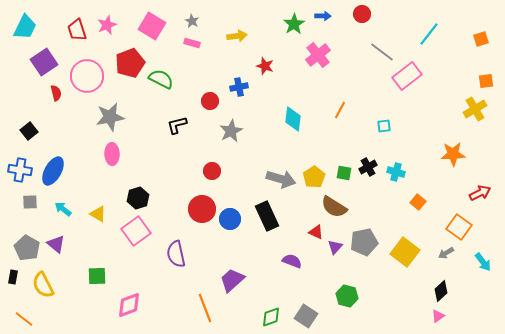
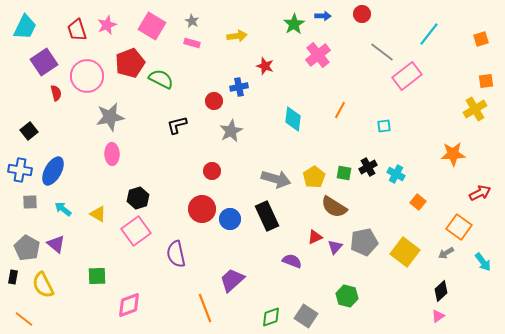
red circle at (210, 101): moved 4 px right
cyan cross at (396, 172): moved 2 px down; rotated 12 degrees clockwise
gray arrow at (281, 179): moved 5 px left
red triangle at (316, 232): moved 1 px left, 5 px down; rotated 49 degrees counterclockwise
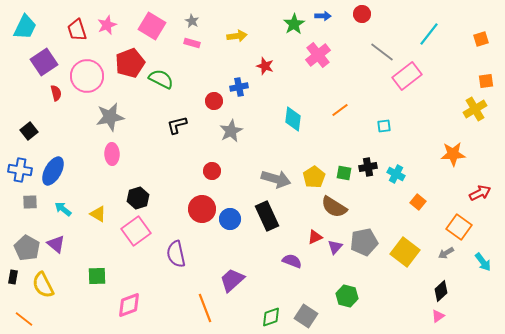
orange line at (340, 110): rotated 24 degrees clockwise
black cross at (368, 167): rotated 18 degrees clockwise
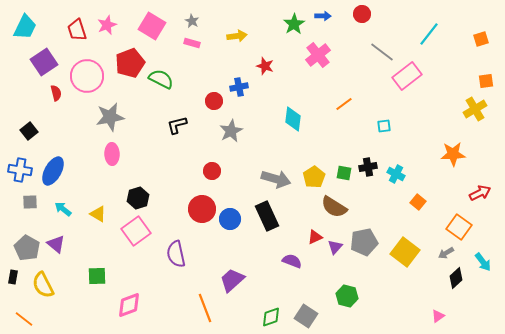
orange line at (340, 110): moved 4 px right, 6 px up
black diamond at (441, 291): moved 15 px right, 13 px up
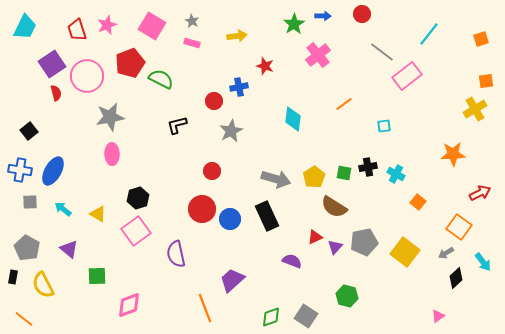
purple square at (44, 62): moved 8 px right, 2 px down
purple triangle at (56, 244): moved 13 px right, 5 px down
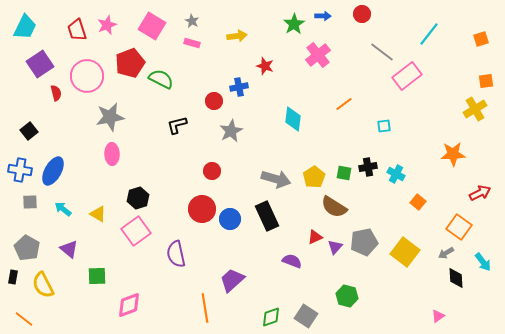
purple square at (52, 64): moved 12 px left
black diamond at (456, 278): rotated 50 degrees counterclockwise
orange line at (205, 308): rotated 12 degrees clockwise
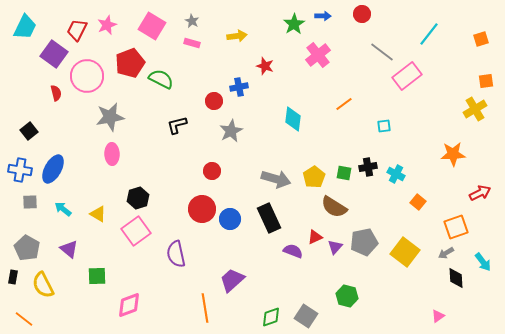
red trapezoid at (77, 30): rotated 45 degrees clockwise
purple square at (40, 64): moved 14 px right, 10 px up; rotated 20 degrees counterclockwise
blue ellipse at (53, 171): moved 2 px up
black rectangle at (267, 216): moved 2 px right, 2 px down
orange square at (459, 227): moved 3 px left; rotated 35 degrees clockwise
purple semicircle at (292, 261): moved 1 px right, 10 px up
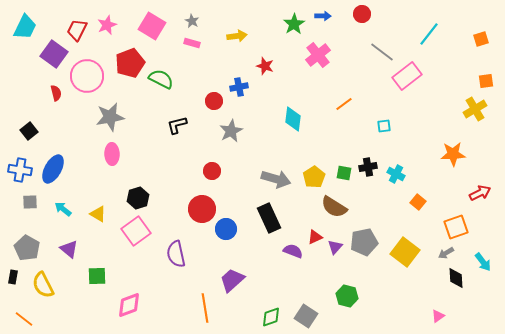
blue circle at (230, 219): moved 4 px left, 10 px down
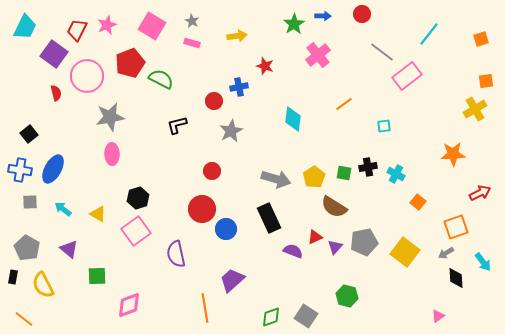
black square at (29, 131): moved 3 px down
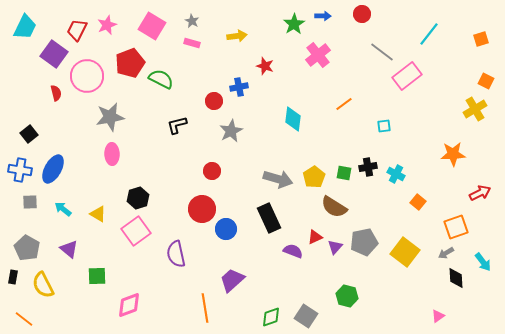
orange square at (486, 81): rotated 35 degrees clockwise
gray arrow at (276, 179): moved 2 px right
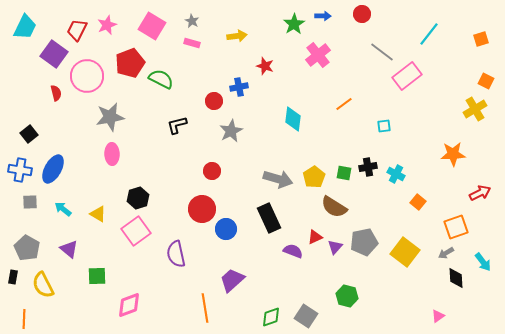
orange line at (24, 319): rotated 54 degrees clockwise
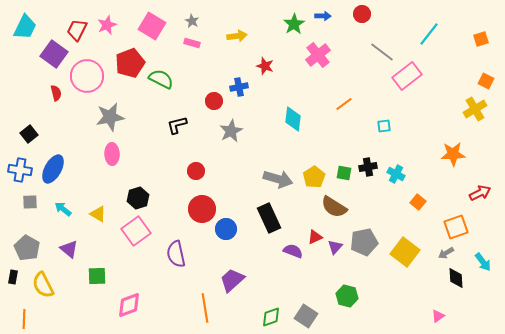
red circle at (212, 171): moved 16 px left
